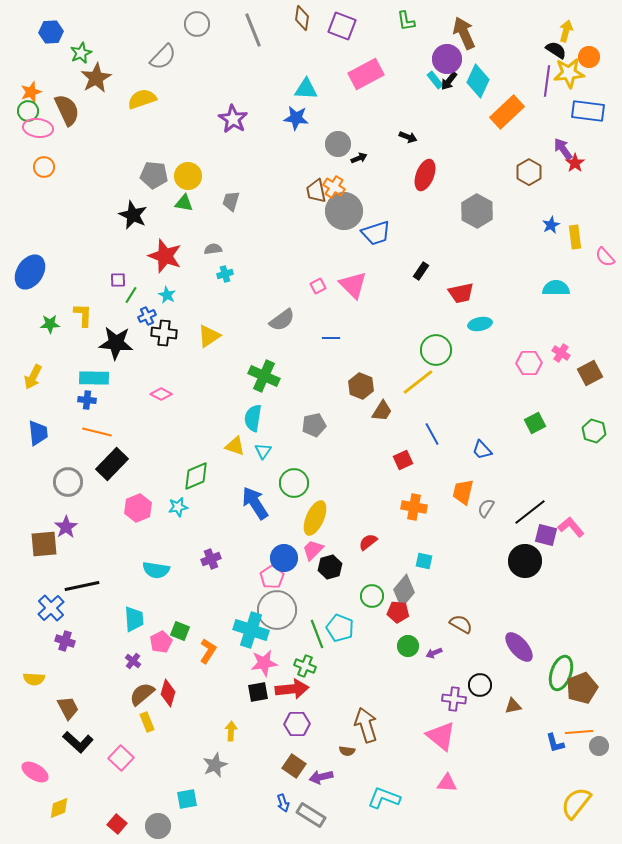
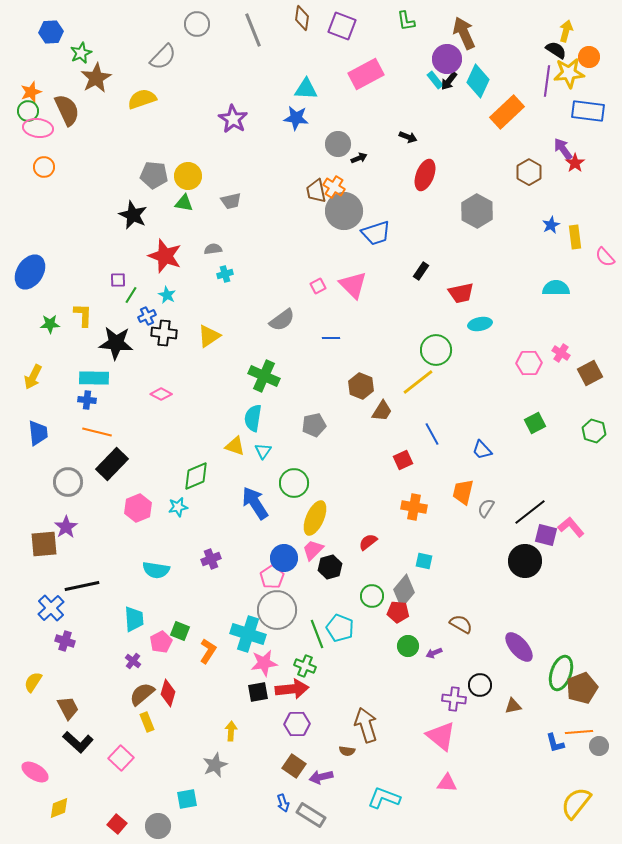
gray trapezoid at (231, 201): rotated 120 degrees counterclockwise
cyan cross at (251, 630): moved 3 px left, 4 px down
yellow semicircle at (34, 679): moved 1 px left, 3 px down; rotated 120 degrees clockwise
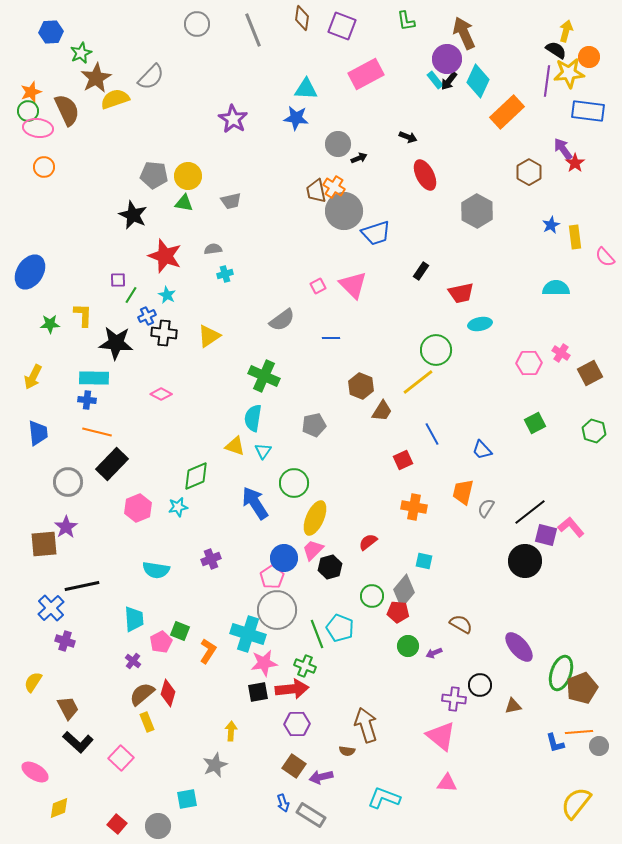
gray semicircle at (163, 57): moved 12 px left, 20 px down
yellow semicircle at (142, 99): moved 27 px left
red ellipse at (425, 175): rotated 48 degrees counterclockwise
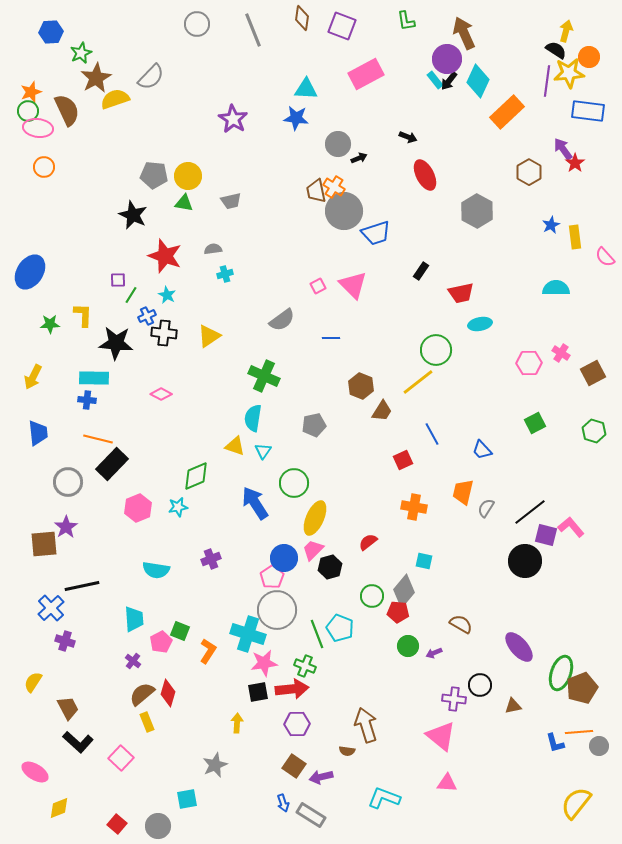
brown square at (590, 373): moved 3 px right
orange line at (97, 432): moved 1 px right, 7 px down
yellow arrow at (231, 731): moved 6 px right, 8 px up
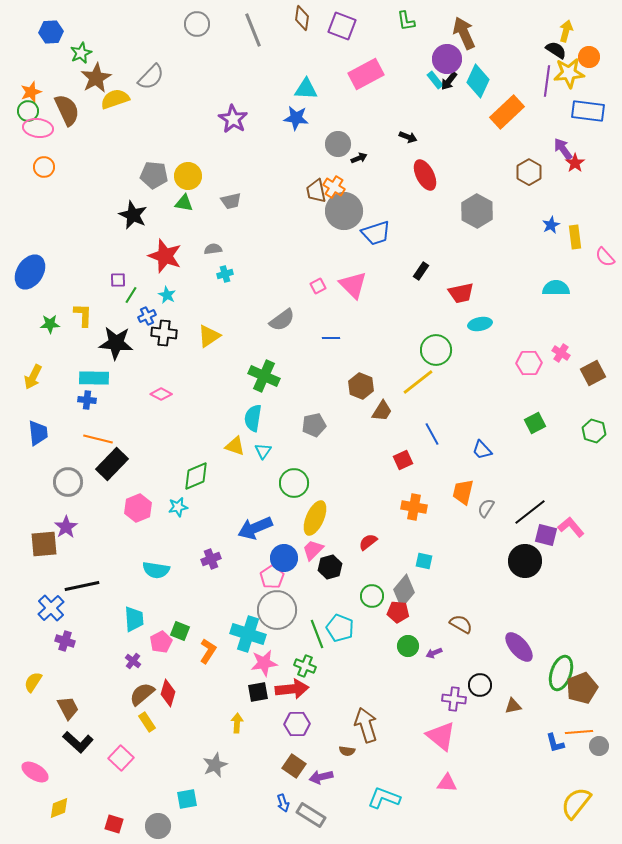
blue arrow at (255, 503): moved 25 px down; rotated 80 degrees counterclockwise
yellow rectangle at (147, 722): rotated 12 degrees counterclockwise
red square at (117, 824): moved 3 px left; rotated 24 degrees counterclockwise
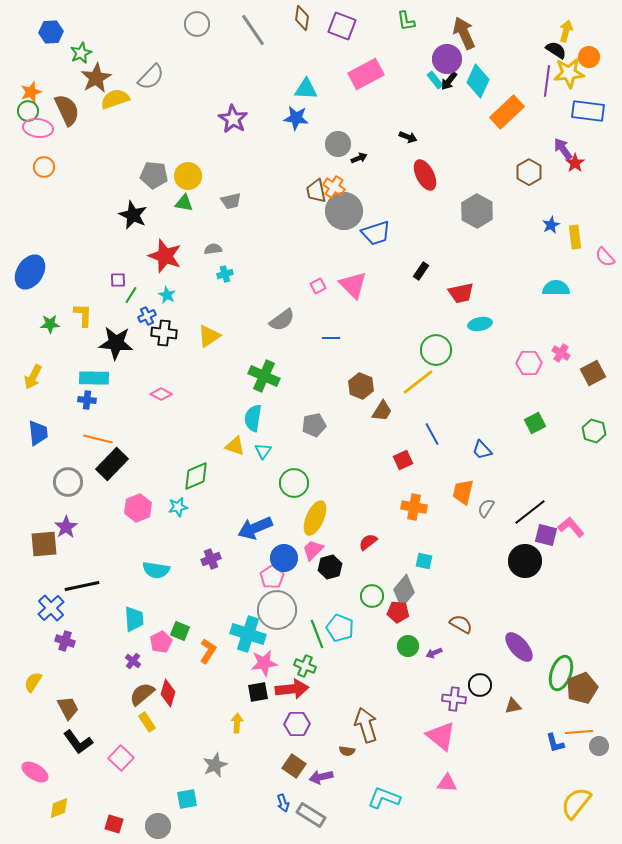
gray line at (253, 30): rotated 12 degrees counterclockwise
black L-shape at (78, 742): rotated 12 degrees clockwise
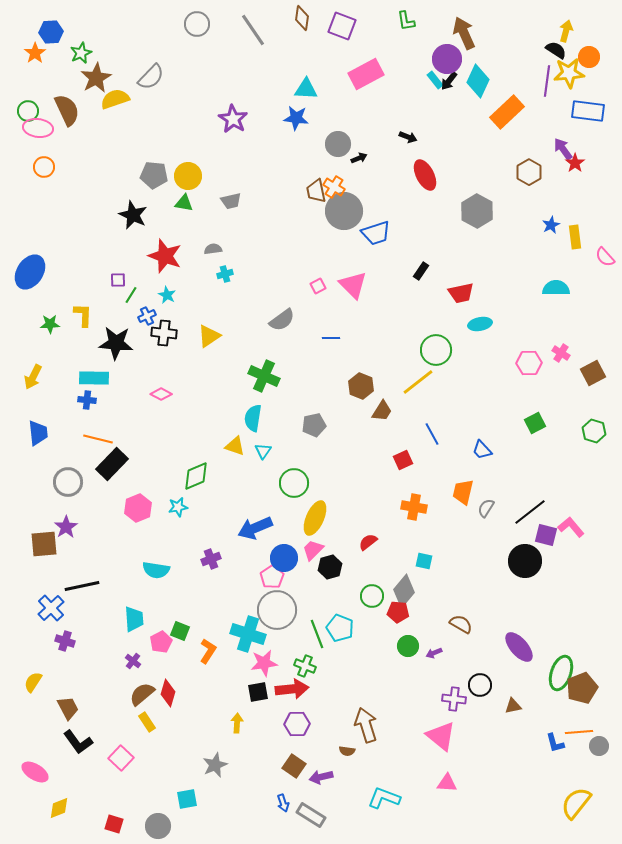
orange star at (31, 92): moved 4 px right, 39 px up; rotated 15 degrees counterclockwise
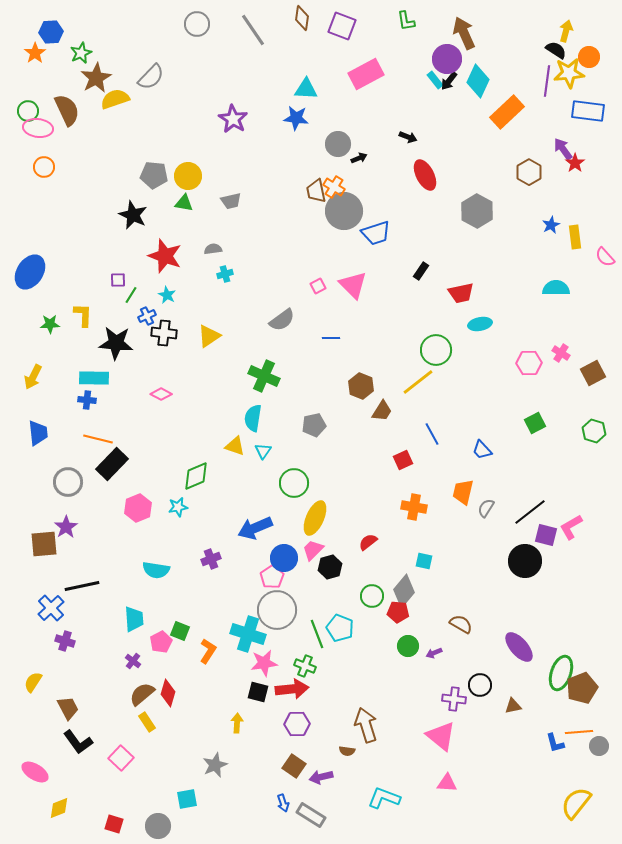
pink L-shape at (571, 527): rotated 80 degrees counterclockwise
black square at (258, 692): rotated 25 degrees clockwise
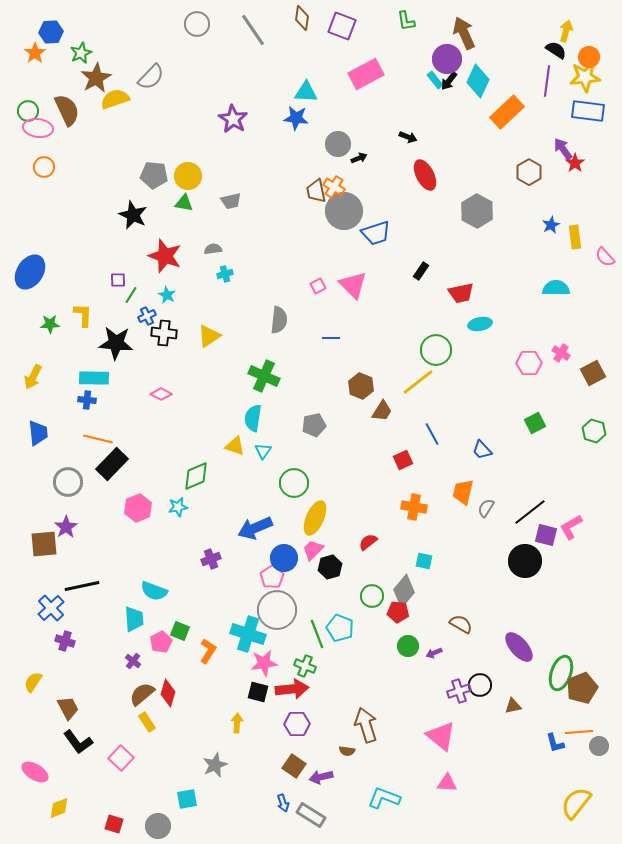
yellow star at (569, 73): moved 16 px right, 4 px down
cyan triangle at (306, 89): moved 3 px down
gray semicircle at (282, 320): moved 3 px left; rotated 48 degrees counterclockwise
cyan semicircle at (156, 570): moved 2 px left, 21 px down; rotated 12 degrees clockwise
purple cross at (454, 699): moved 5 px right, 8 px up; rotated 25 degrees counterclockwise
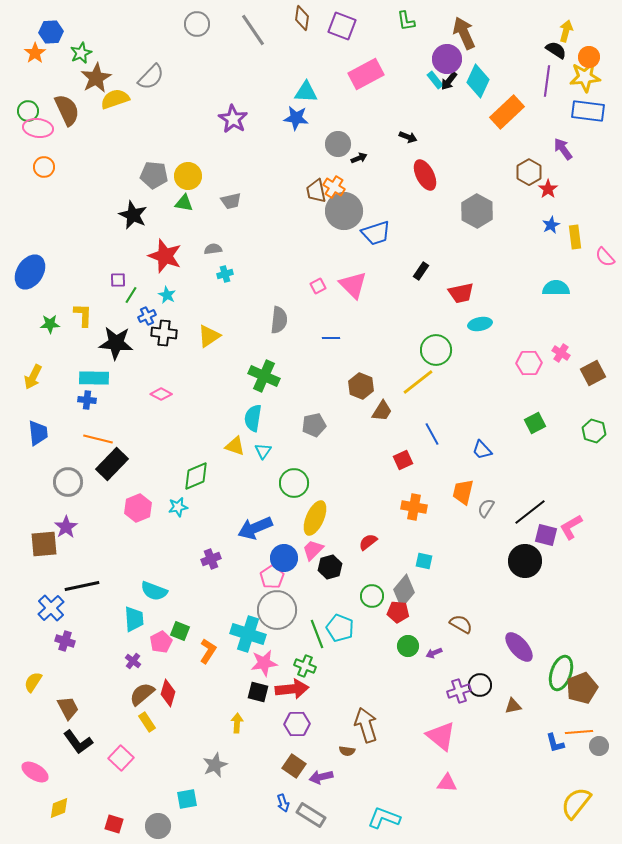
red star at (575, 163): moved 27 px left, 26 px down
cyan L-shape at (384, 798): moved 20 px down
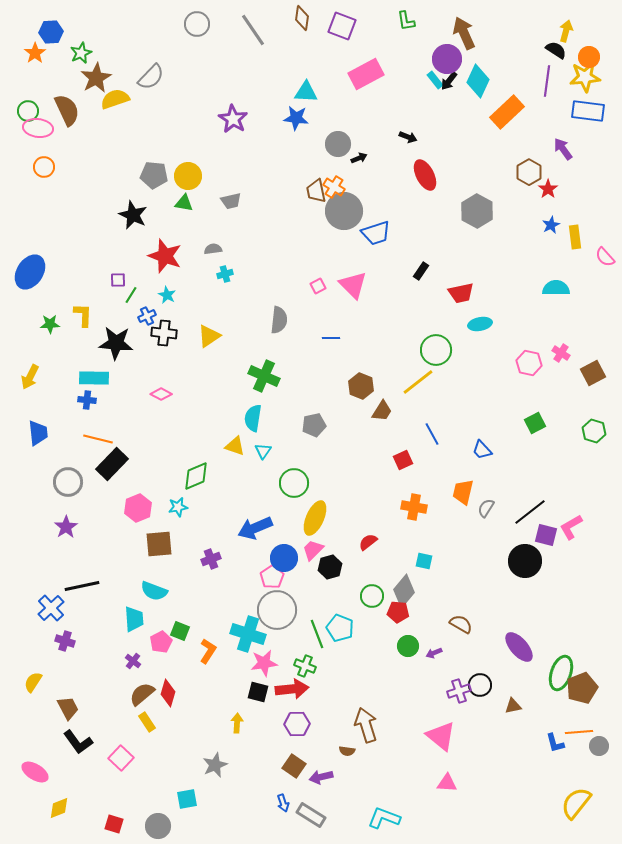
pink hexagon at (529, 363): rotated 15 degrees clockwise
yellow arrow at (33, 377): moved 3 px left
brown square at (44, 544): moved 115 px right
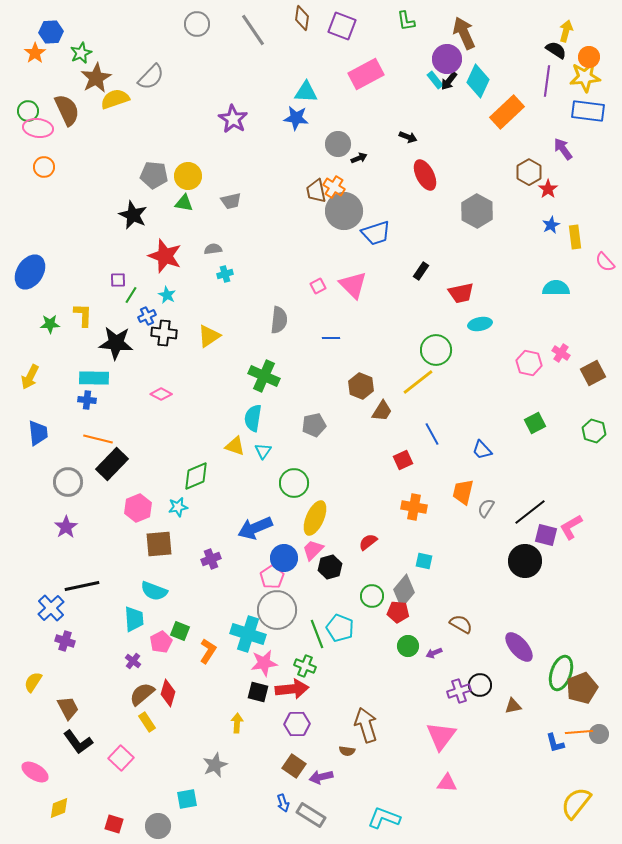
pink semicircle at (605, 257): moved 5 px down
pink triangle at (441, 736): rotated 28 degrees clockwise
gray circle at (599, 746): moved 12 px up
